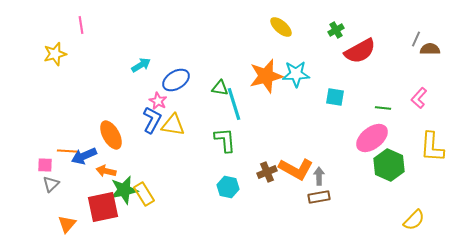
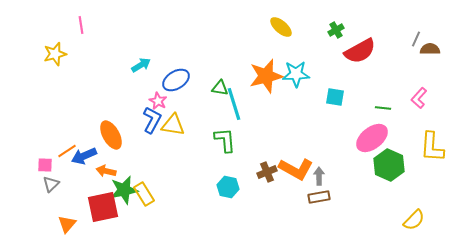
orange line: rotated 36 degrees counterclockwise
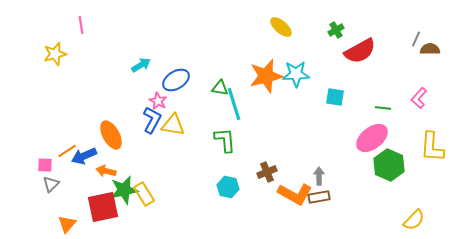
orange L-shape: moved 1 px left, 25 px down
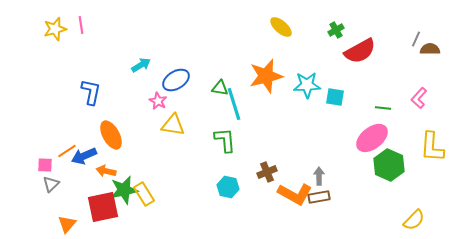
yellow star: moved 25 px up
cyan star: moved 11 px right, 11 px down
blue L-shape: moved 61 px left, 28 px up; rotated 16 degrees counterclockwise
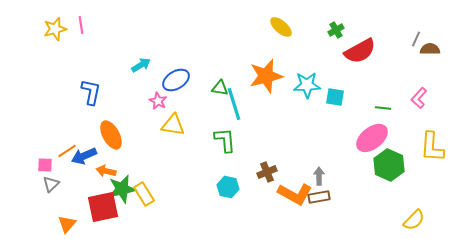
green star: moved 2 px left, 1 px up
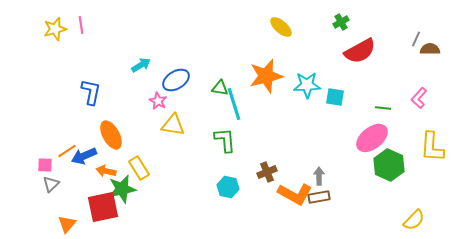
green cross: moved 5 px right, 8 px up
yellow rectangle: moved 5 px left, 26 px up
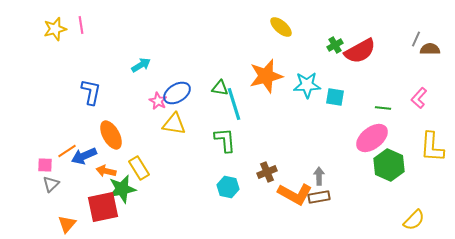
green cross: moved 6 px left, 23 px down
blue ellipse: moved 1 px right, 13 px down
yellow triangle: moved 1 px right, 1 px up
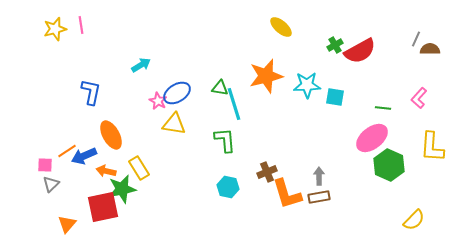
orange L-shape: moved 8 px left; rotated 44 degrees clockwise
